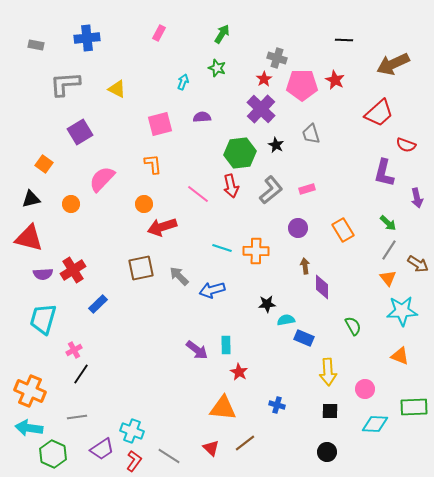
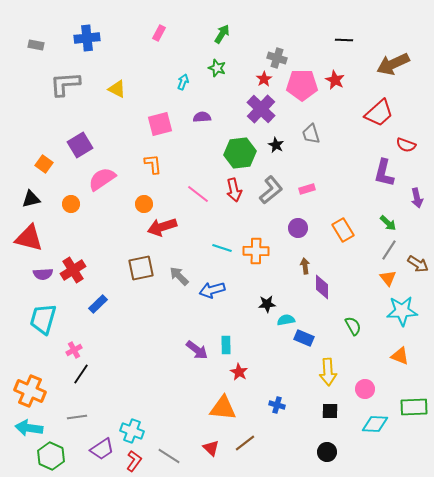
purple square at (80, 132): moved 13 px down
pink semicircle at (102, 179): rotated 12 degrees clockwise
red arrow at (231, 186): moved 3 px right, 4 px down
green hexagon at (53, 454): moved 2 px left, 2 px down
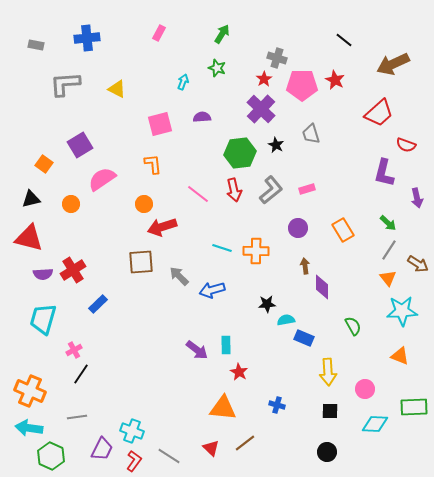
black line at (344, 40): rotated 36 degrees clockwise
brown square at (141, 268): moved 6 px up; rotated 8 degrees clockwise
purple trapezoid at (102, 449): rotated 30 degrees counterclockwise
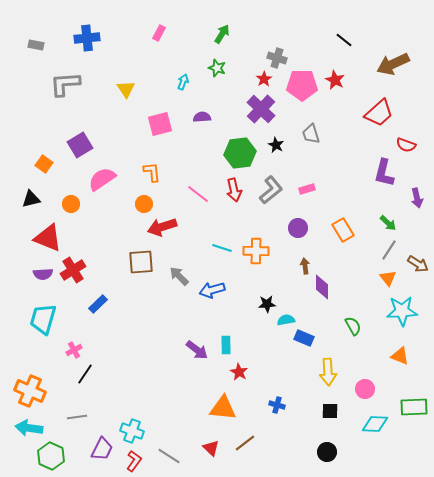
yellow triangle at (117, 89): moved 9 px right; rotated 30 degrees clockwise
orange L-shape at (153, 164): moved 1 px left, 8 px down
red triangle at (29, 238): moved 19 px right; rotated 8 degrees clockwise
black line at (81, 374): moved 4 px right
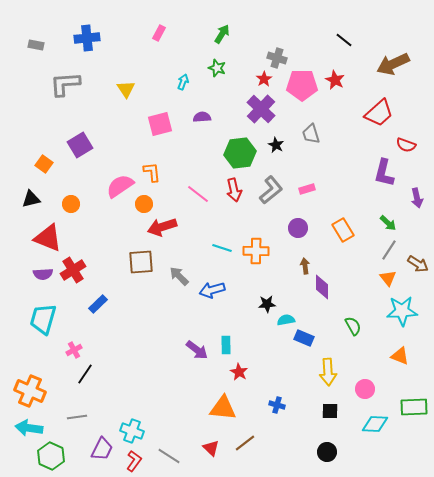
pink semicircle at (102, 179): moved 18 px right, 7 px down
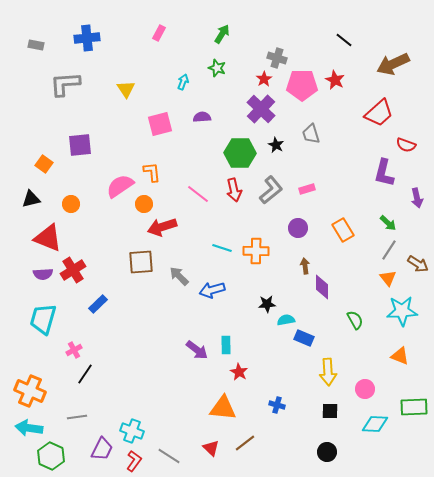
purple square at (80, 145): rotated 25 degrees clockwise
green hexagon at (240, 153): rotated 8 degrees clockwise
green semicircle at (353, 326): moved 2 px right, 6 px up
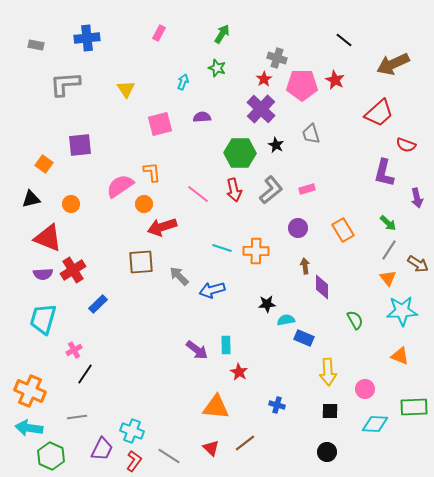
orange triangle at (223, 408): moved 7 px left, 1 px up
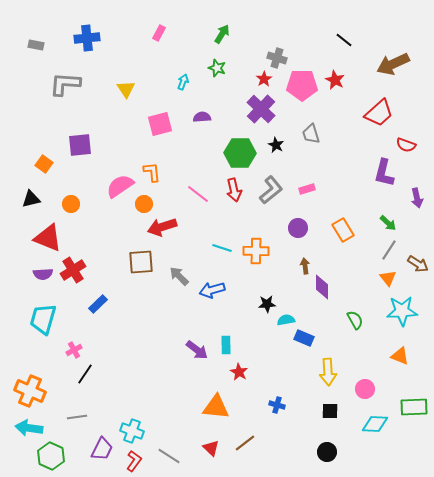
gray L-shape at (65, 84): rotated 8 degrees clockwise
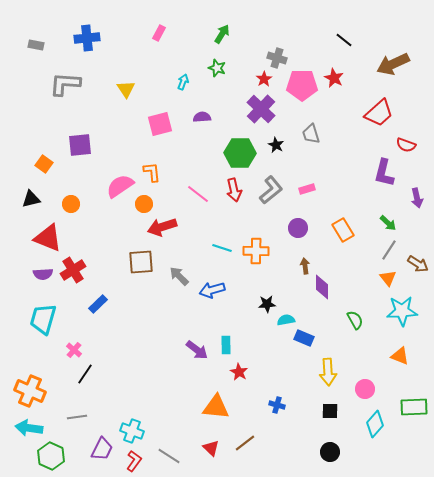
red star at (335, 80): moved 1 px left, 2 px up
pink cross at (74, 350): rotated 21 degrees counterclockwise
cyan diamond at (375, 424): rotated 52 degrees counterclockwise
black circle at (327, 452): moved 3 px right
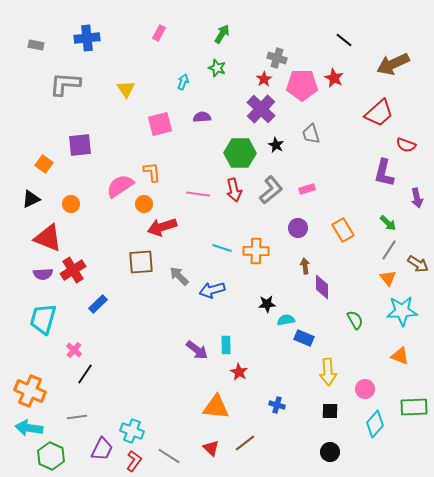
pink line at (198, 194): rotated 30 degrees counterclockwise
black triangle at (31, 199): rotated 12 degrees counterclockwise
